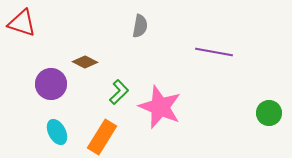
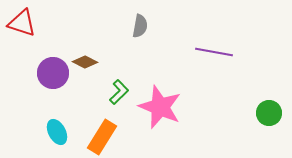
purple circle: moved 2 px right, 11 px up
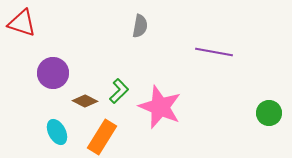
brown diamond: moved 39 px down
green L-shape: moved 1 px up
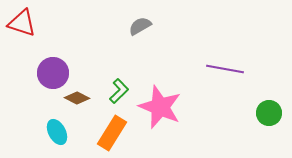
gray semicircle: rotated 130 degrees counterclockwise
purple line: moved 11 px right, 17 px down
brown diamond: moved 8 px left, 3 px up
orange rectangle: moved 10 px right, 4 px up
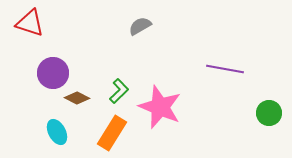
red triangle: moved 8 px right
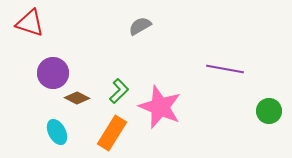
green circle: moved 2 px up
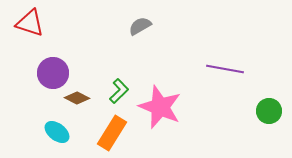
cyan ellipse: rotated 25 degrees counterclockwise
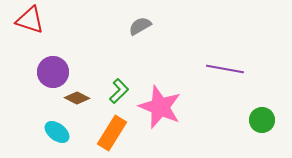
red triangle: moved 3 px up
purple circle: moved 1 px up
green circle: moved 7 px left, 9 px down
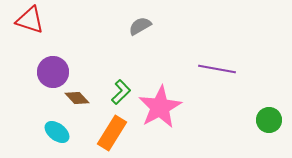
purple line: moved 8 px left
green L-shape: moved 2 px right, 1 px down
brown diamond: rotated 20 degrees clockwise
pink star: rotated 21 degrees clockwise
green circle: moved 7 px right
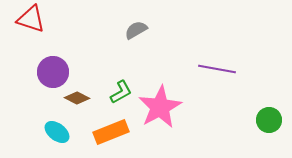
red triangle: moved 1 px right, 1 px up
gray semicircle: moved 4 px left, 4 px down
green L-shape: rotated 15 degrees clockwise
brown diamond: rotated 20 degrees counterclockwise
orange rectangle: moved 1 px left, 1 px up; rotated 36 degrees clockwise
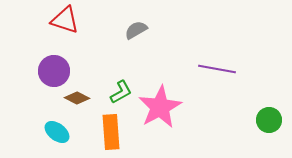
red triangle: moved 34 px right, 1 px down
purple circle: moved 1 px right, 1 px up
orange rectangle: rotated 72 degrees counterclockwise
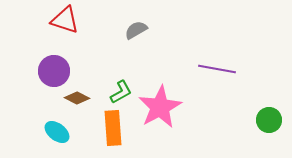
orange rectangle: moved 2 px right, 4 px up
